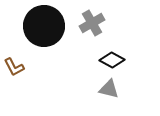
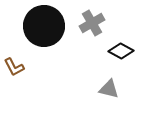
black diamond: moved 9 px right, 9 px up
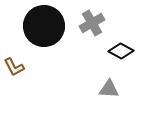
gray triangle: rotated 10 degrees counterclockwise
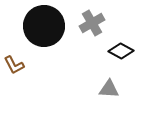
brown L-shape: moved 2 px up
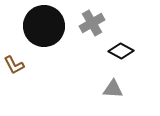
gray triangle: moved 4 px right
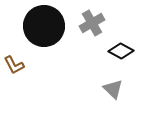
gray triangle: rotated 40 degrees clockwise
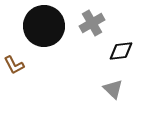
black diamond: rotated 35 degrees counterclockwise
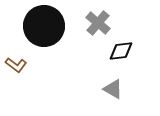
gray cross: moved 6 px right; rotated 20 degrees counterclockwise
brown L-shape: moved 2 px right; rotated 25 degrees counterclockwise
gray triangle: rotated 15 degrees counterclockwise
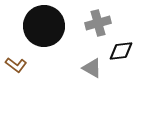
gray cross: rotated 35 degrees clockwise
gray triangle: moved 21 px left, 21 px up
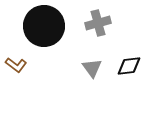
black diamond: moved 8 px right, 15 px down
gray triangle: rotated 25 degrees clockwise
